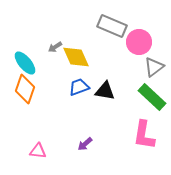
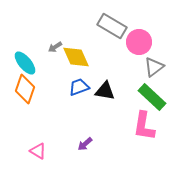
gray rectangle: rotated 8 degrees clockwise
pink L-shape: moved 9 px up
pink triangle: rotated 24 degrees clockwise
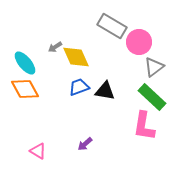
orange diamond: rotated 48 degrees counterclockwise
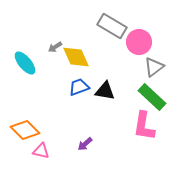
orange diamond: moved 41 px down; rotated 16 degrees counterclockwise
pink triangle: moved 3 px right; rotated 18 degrees counterclockwise
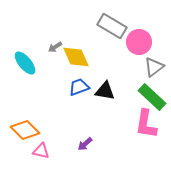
pink L-shape: moved 2 px right, 2 px up
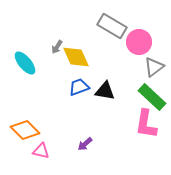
gray arrow: moved 2 px right; rotated 24 degrees counterclockwise
